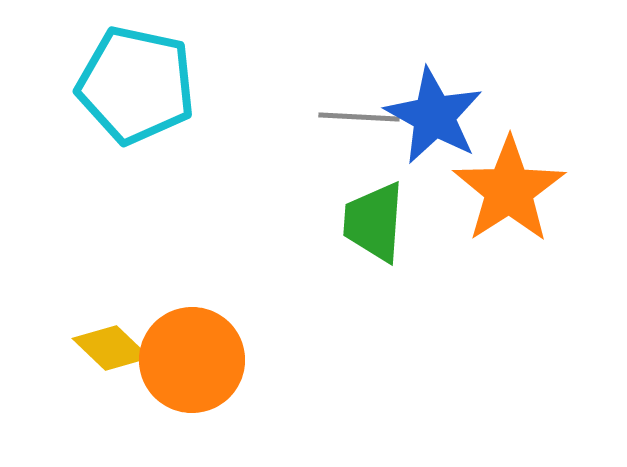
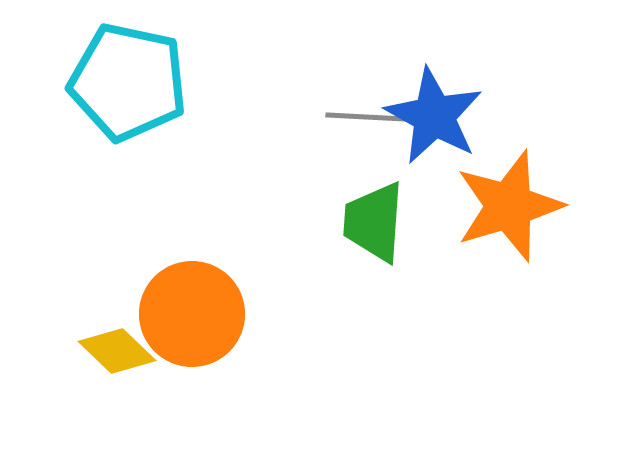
cyan pentagon: moved 8 px left, 3 px up
gray line: moved 7 px right
orange star: moved 16 px down; rotated 16 degrees clockwise
yellow diamond: moved 6 px right, 3 px down
orange circle: moved 46 px up
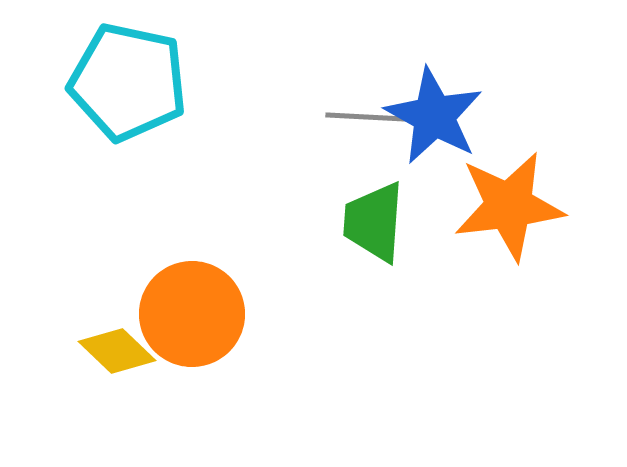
orange star: rotated 10 degrees clockwise
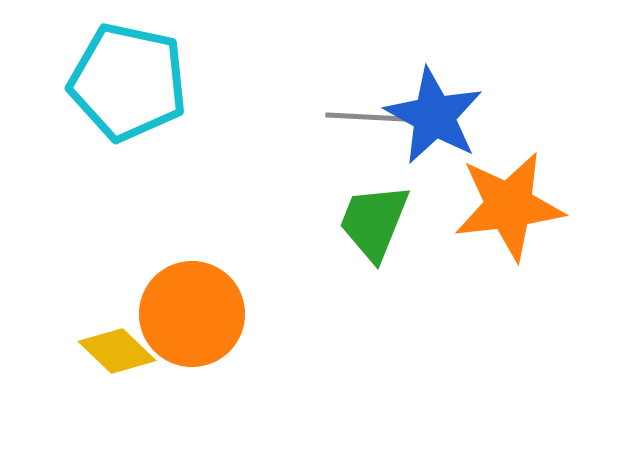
green trapezoid: rotated 18 degrees clockwise
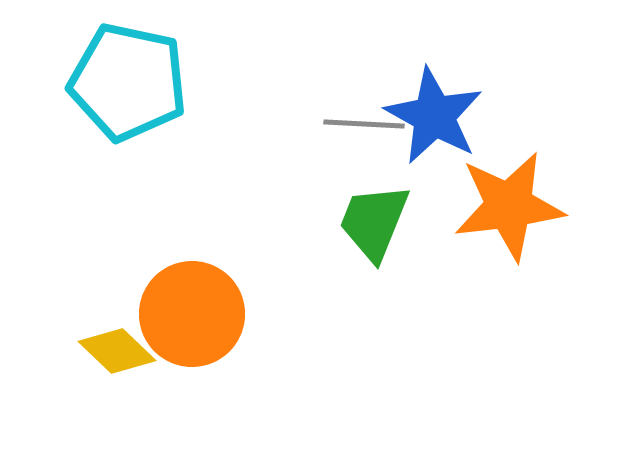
gray line: moved 2 px left, 7 px down
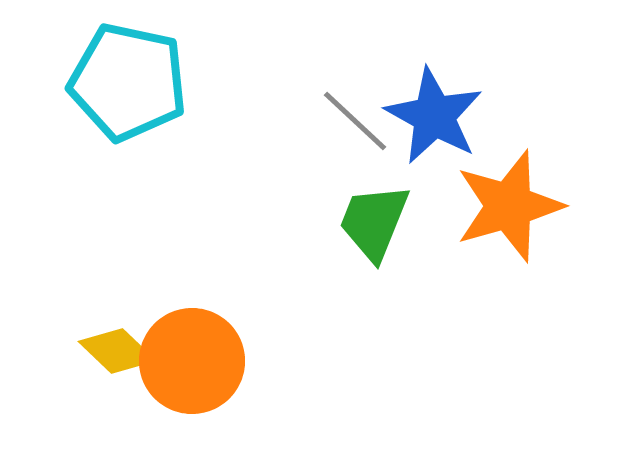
gray line: moved 9 px left, 3 px up; rotated 40 degrees clockwise
orange star: rotated 9 degrees counterclockwise
orange circle: moved 47 px down
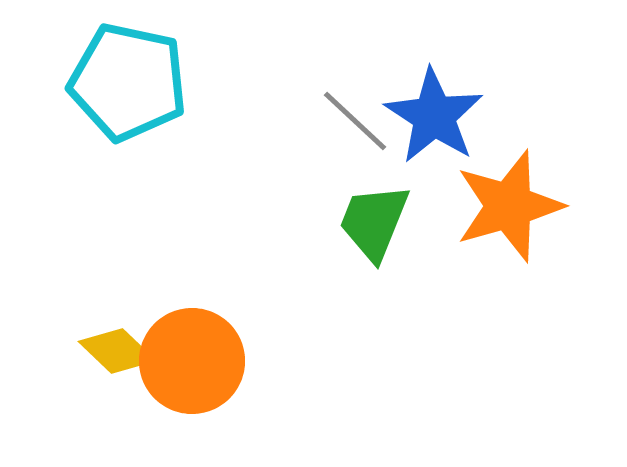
blue star: rotated 4 degrees clockwise
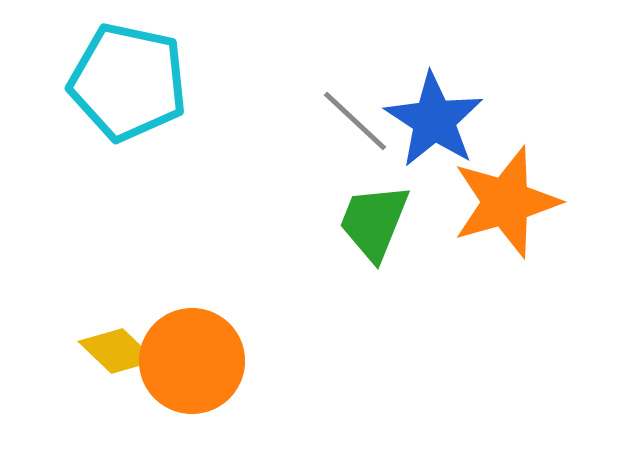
blue star: moved 4 px down
orange star: moved 3 px left, 4 px up
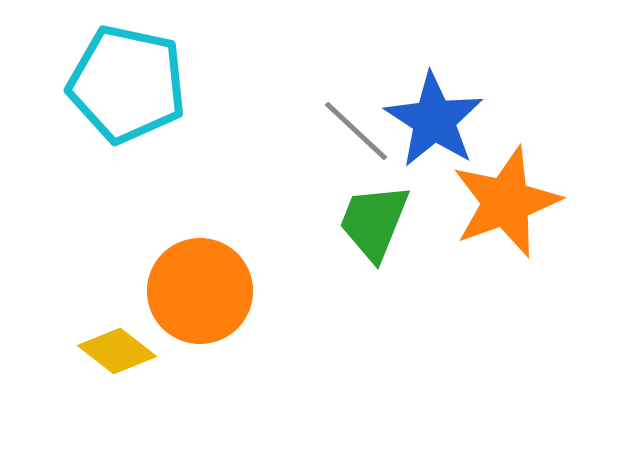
cyan pentagon: moved 1 px left, 2 px down
gray line: moved 1 px right, 10 px down
orange star: rotated 4 degrees counterclockwise
yellow diamond: rotated 6 degrees counterclockwise
orange circle: moved 8 px right, 70 px up
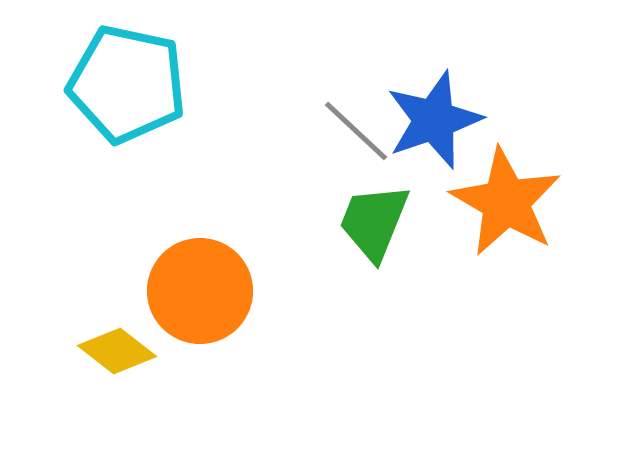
blue star: rotated 20 degrees clockwise
orange star: rotated 22 degrees counterclockwise
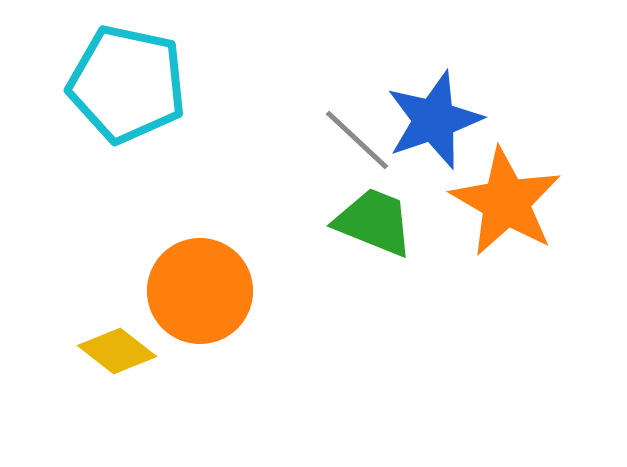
gray line: moved 1 px right, 9 px down
green trapezoid: rotated 90 degrees clockwise
